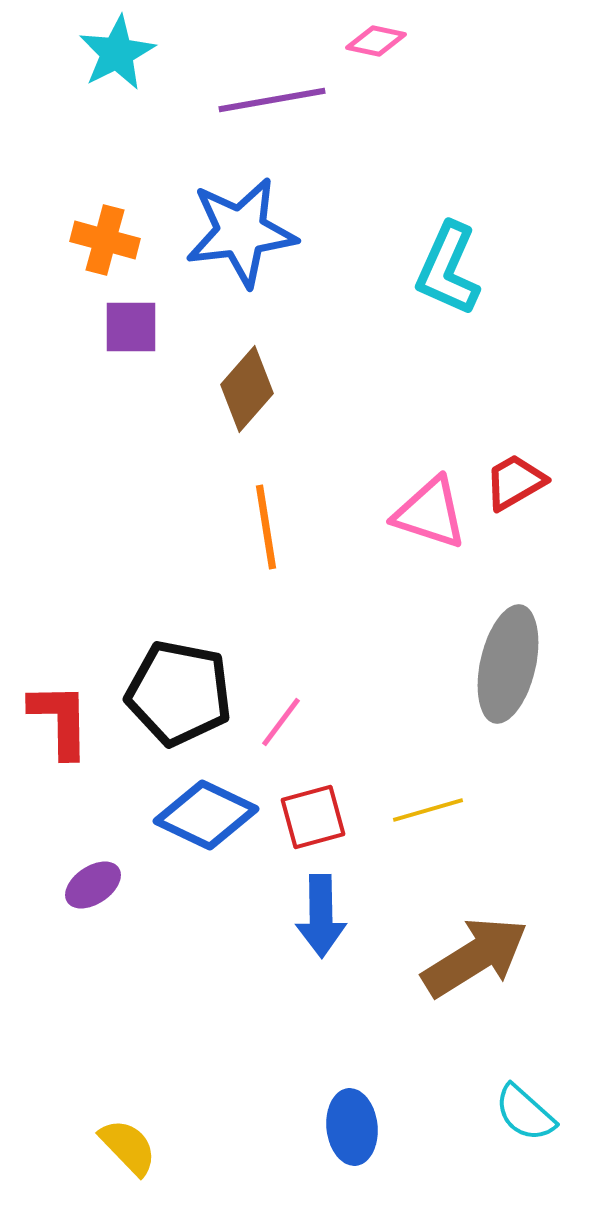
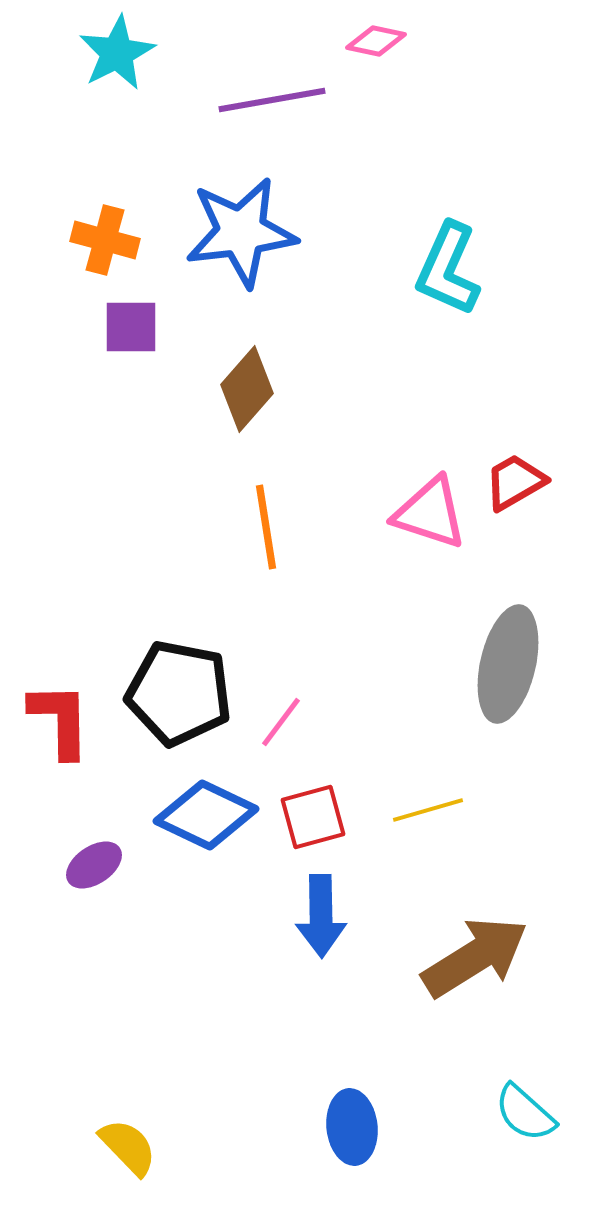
purple ellipse: moved 1 px right, 20 px up
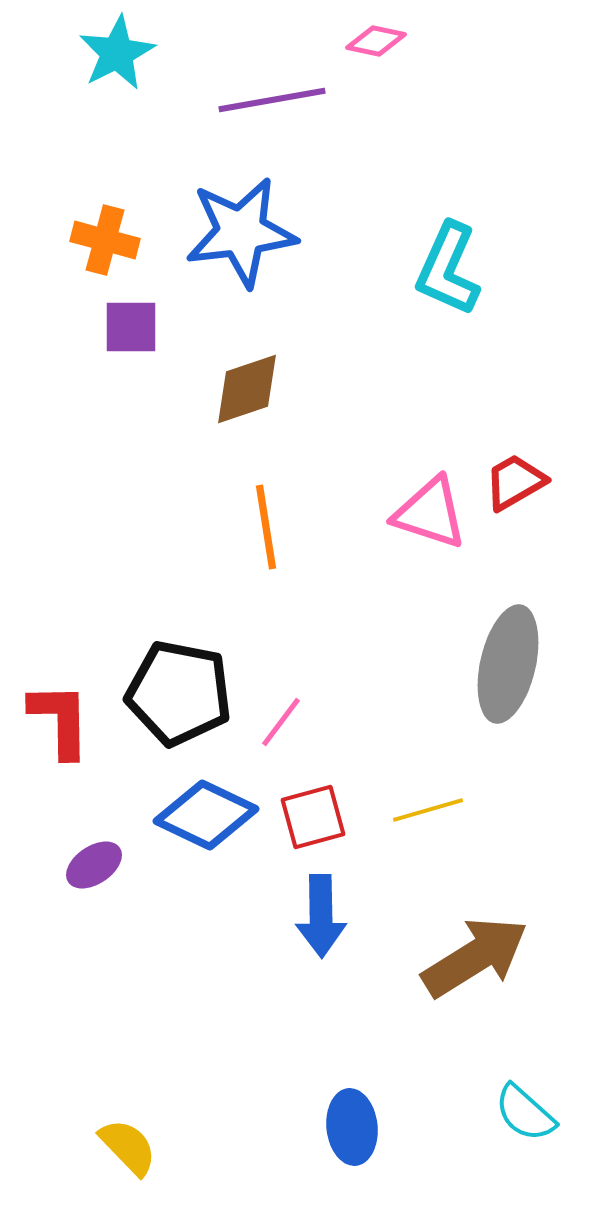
brown diamond: rotated 30 degrees clockwise
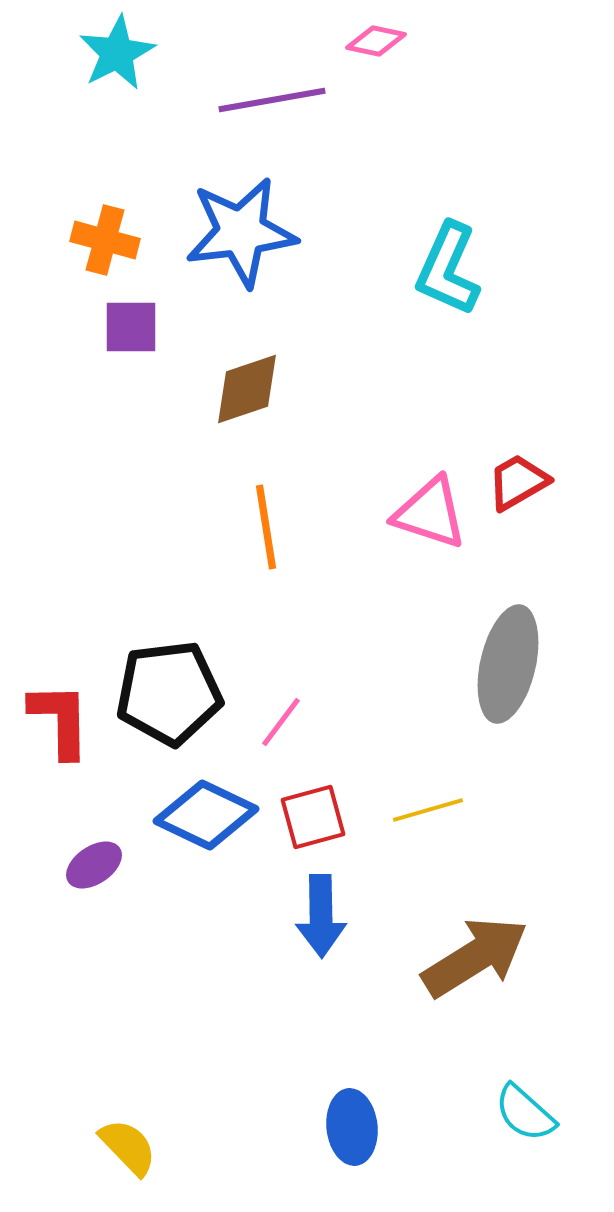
red trapezoid: moved 3 px right
black pentagon: moved 10 px left; rotated 18 degrees counterclockwise
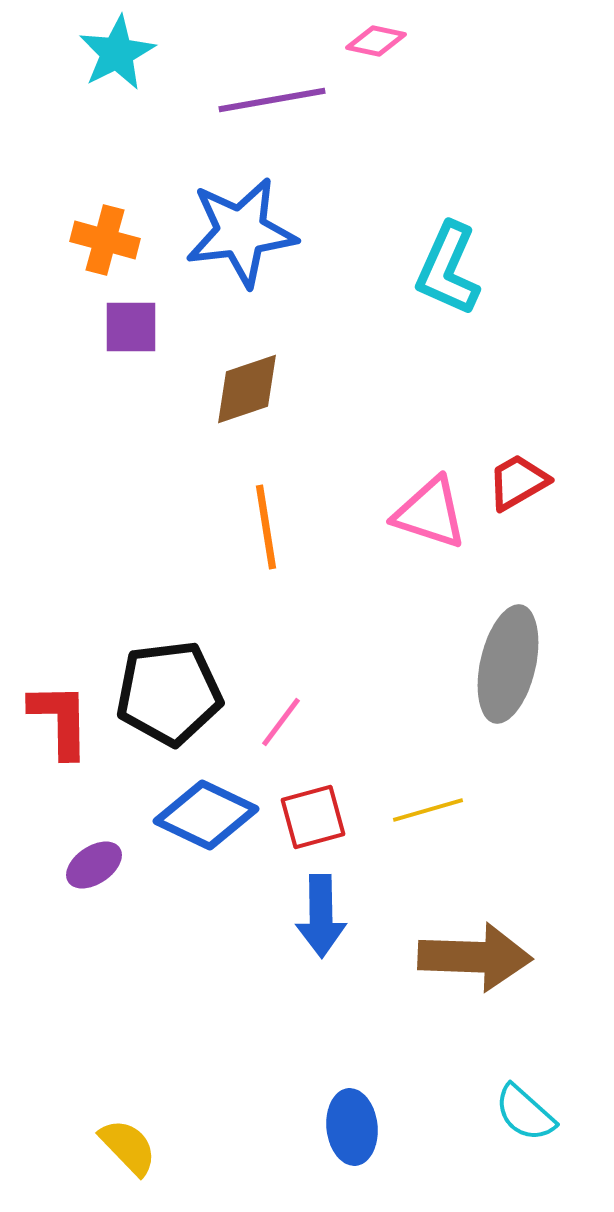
brown arrow: rotated 34 degrees clockwise
